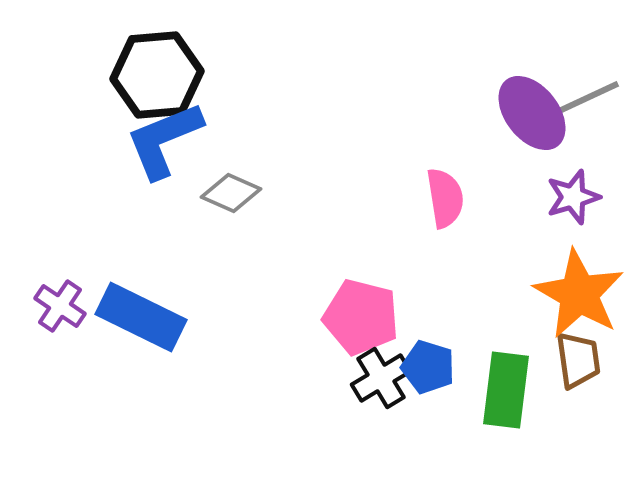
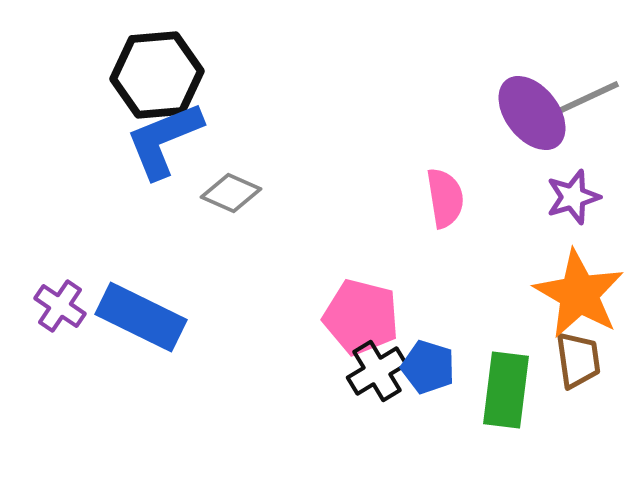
black cross: moved 4 px left, 7 px up
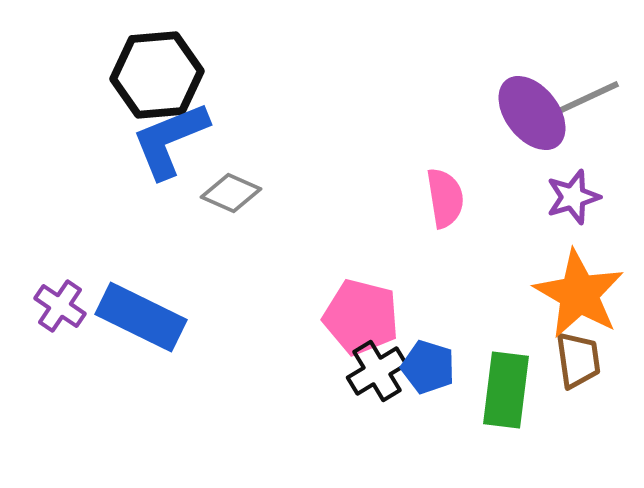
blue L-shape: moved 6 px right
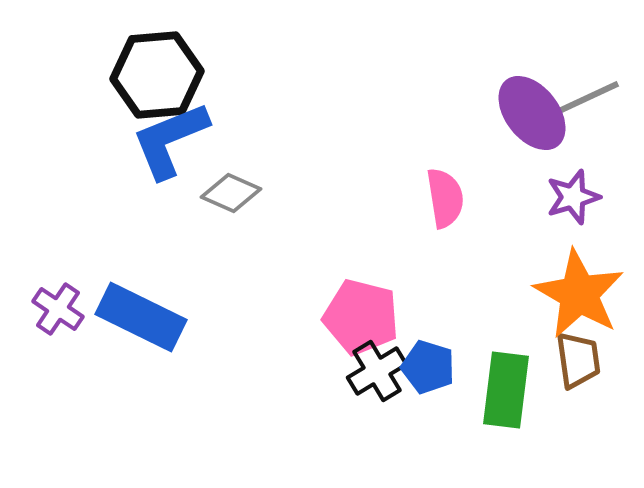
purple cross: moved 2 px left, 3 px down
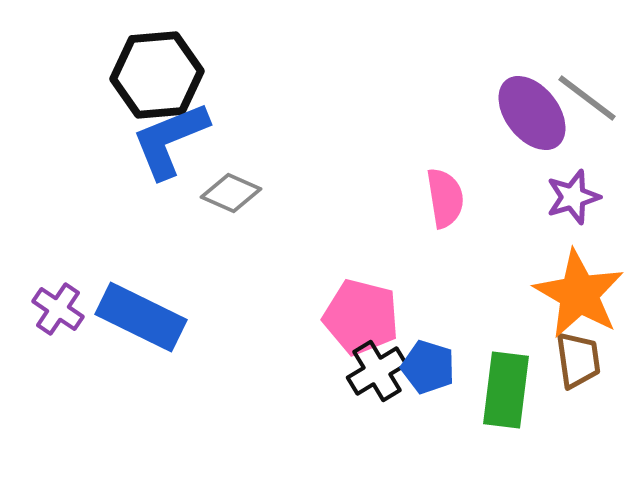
gray line: rotated 62 degrees clockwise
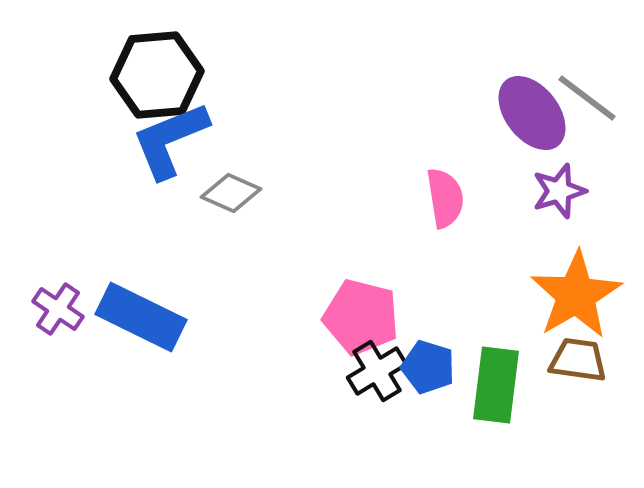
purple star: moved 14 px left, 6 px up
orange star: moved 3 px left, 1 px down; rotated 12 degrees clockwise
brown trapezoid: rotated 74 degrees counterclockwise
green rectangle: moved 10 px left, 5 px up
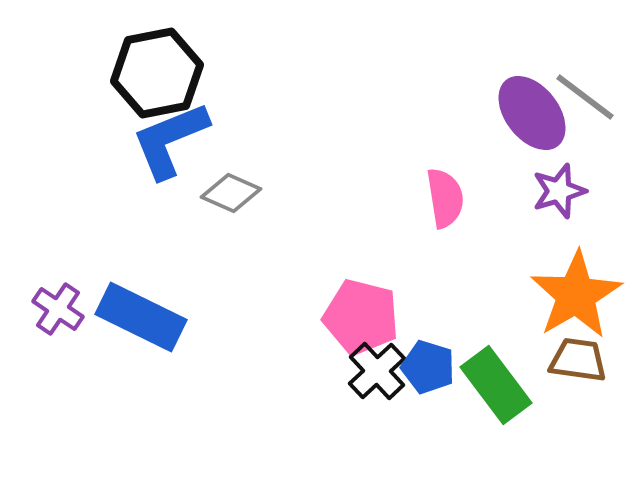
black hexagon: moved 2 px up; rotated 6 degrees counterclockwise
gray line: moved 2 px left, 1 px up
black cross: rotated 12 degrees counterclockwise
green rectangle: rotated 44 degrees counterclockwise
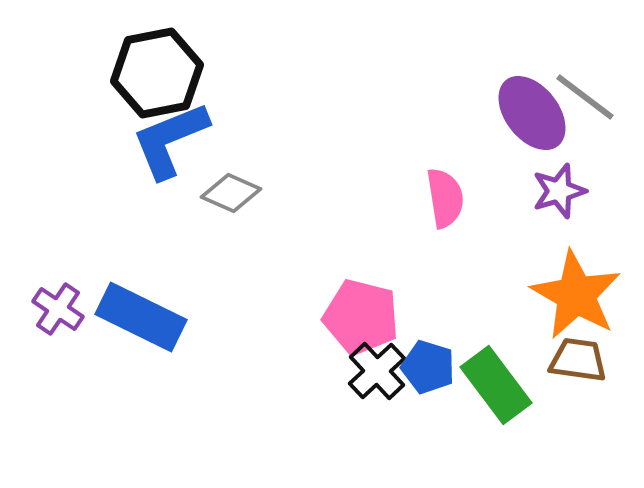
orange star: rotated 12 degrees counterclockwise
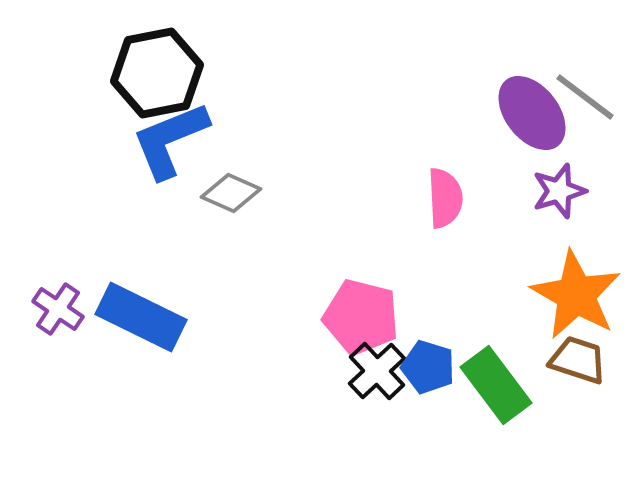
pink semicircle: rotated 6 degrees clockwise
brown trapezoid: rotated 10 degrees clockwise
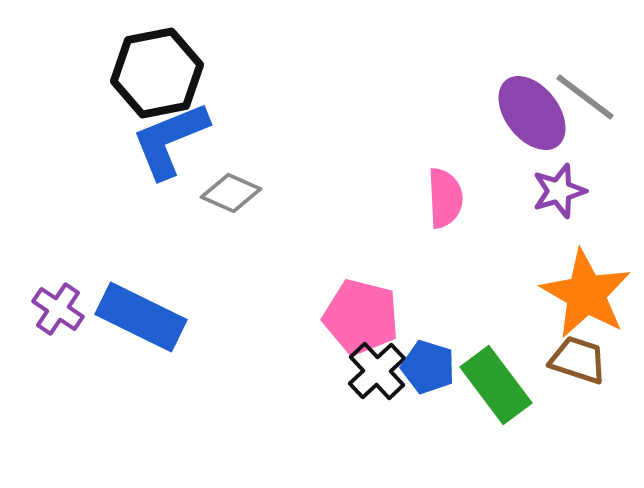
orange star: moved 10 px right, 1 px up
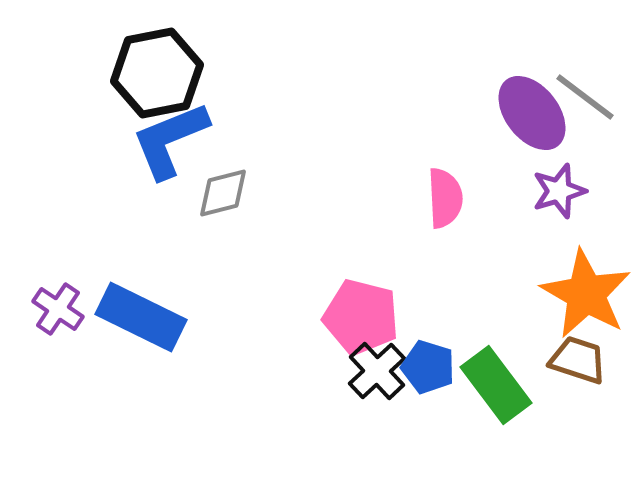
gray diamond: moved 8 px left; rotated 38 degrees counterclockwise
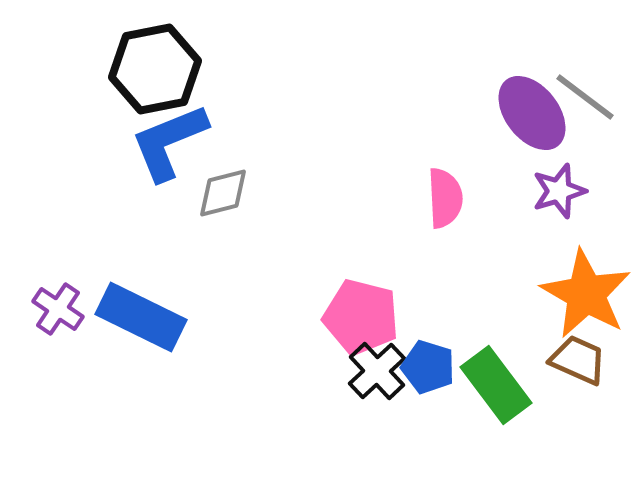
black hexagon: moved 2 px left, 4 px up
blue L-shape: moved 1 px left, 2 px down
brown trapezoid: rotated 6 degrees clockwise
